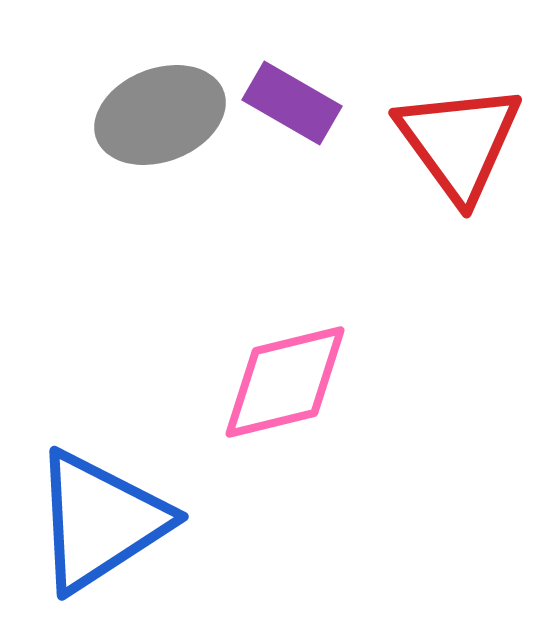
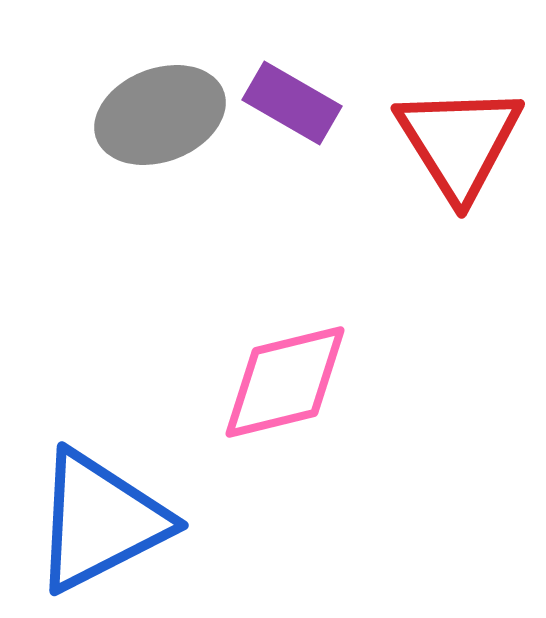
red triangle: rotated 4 degrees clockwise
blue triangle: rotated 6 degrees clockwise
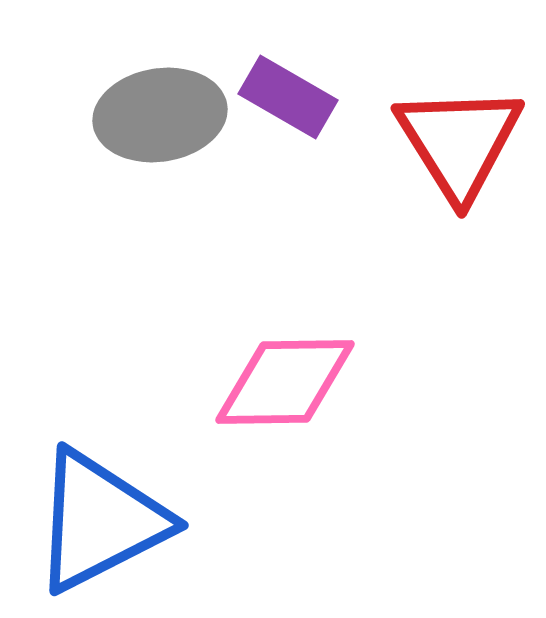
purple rectangle: moved 4 px left, 6 px up
gray ellipse: rotated 12 degrees clockwise
pink diamond: rotated 13 degrees clockwise
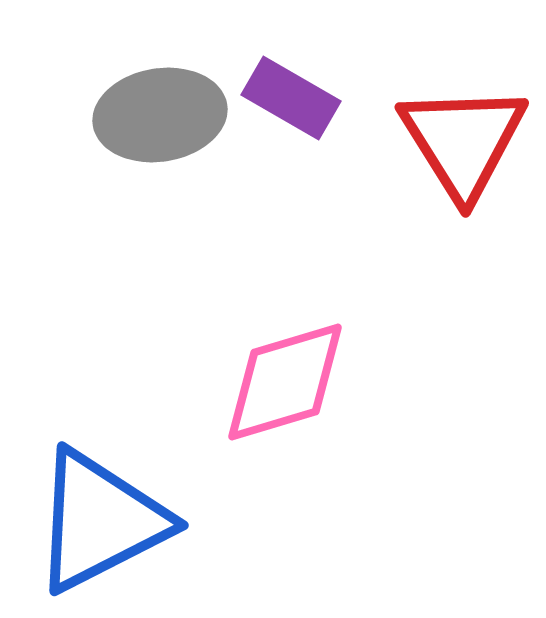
purple rectangle: moved 3 px right, 1 px down
red triangle: moved 4 px right, 1 px up
pink diamond: rotated 16 degrees counterclockwise
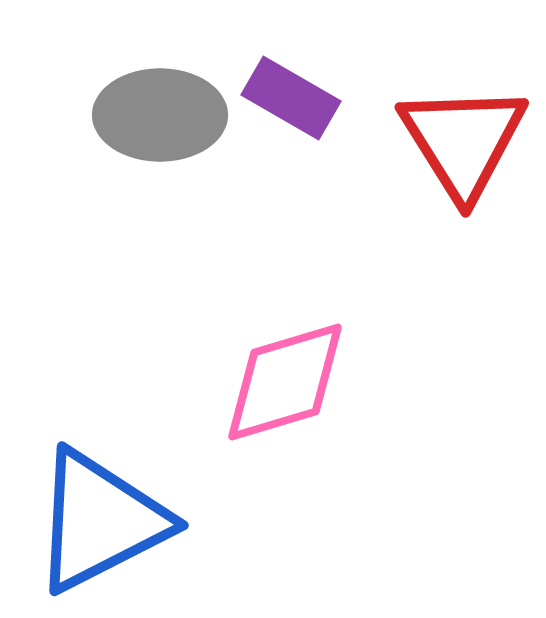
gray ellipse: rotated 9 degrees clockwise
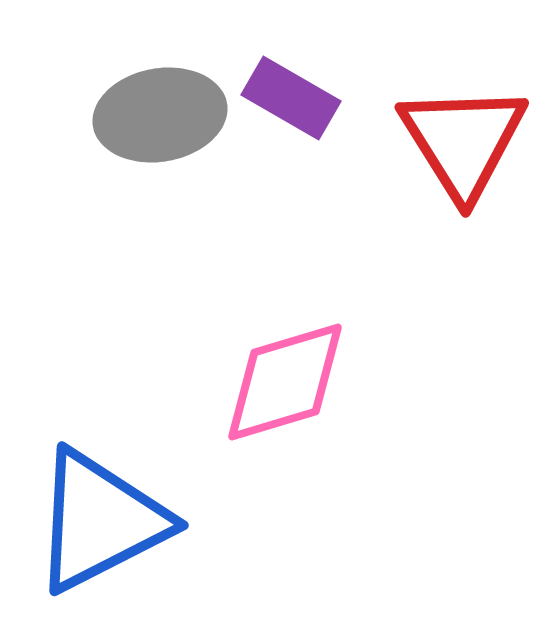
gray ellipse: rotated 10 degrees counterclockwise
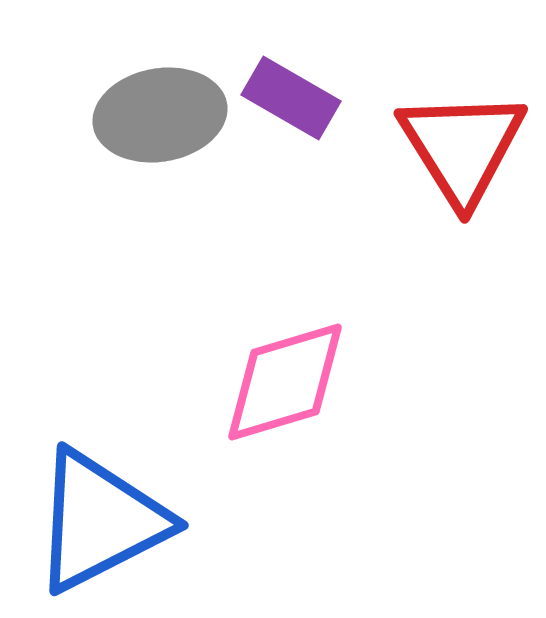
red triangle: moved 1 px left, 6 px down
